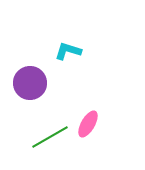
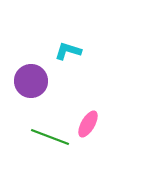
purple circle: moved 1 px right, 2 px up
green line: rotated 51 degrees clockwise
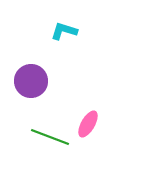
cyan L-shape: moved 4 px left, 20 px up
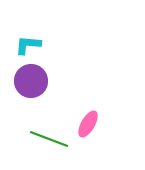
cyan L-shape: moved 36 px left, 14 px down; rotated 12 degrees counterclockwise
green line: moved 1 px left, 2 px down
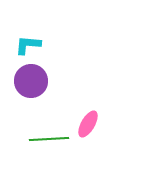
green line: rotated 24 degrees counterclockwise
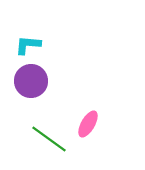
green line: rotated 39 degrees clockwise
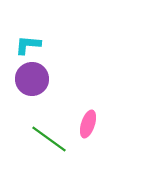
purple circle: moved 1 px right, 2 px up
pink ellipse: rotated 12 degrees counterclockwise
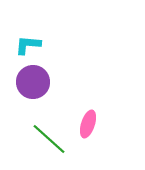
purple circle: moved 1 px right, 3 px down
green line: rotated 6 degrees clockwise
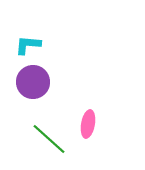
pink ellipse: rotated 8 degrees counterclockwise
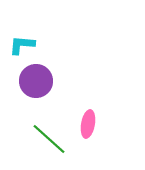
cyan L-shape: moved 6 px left
purple circle: moved 3 px right, 1 px up
